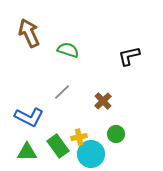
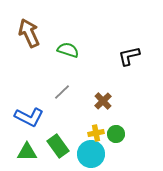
yellow cross: moved 17 px right, 4 px up
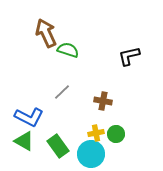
brown arrow: moved 17 px right
brown cross: rotated 36 degrees counterclockwise
green triangle: moved 3 px left, 11 px up; rotated 30 degrees clockwise
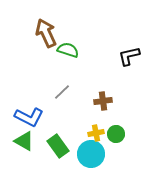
brown cross: rotated 18 degrees counterclockwise
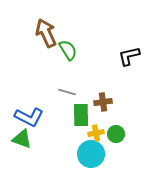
green semicircle: rotated 40 degrees clockwise
gray line: moved 5 px right; rotated 60 degrees clockwise
brown cross: moved 1 px down
green triangle: moved 2 px left, 2 px up; rotated 10 degrees counterclockwise
green rectangle: moved 23 px right, 31 px up; rotated 35 degrees clockwise
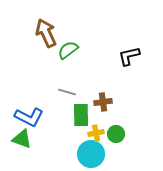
green semicircle: rotated 95 degrees counterclockwise
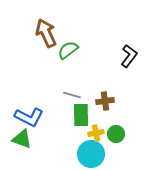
black L-shape: rotated 140 degrees clockwise
gray line: moved 5 px right, 3 px down
brown cross: moved 2 px right, 1 px up
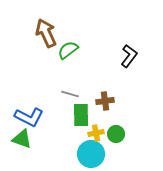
gray line: moved 2 px left, 1 px up
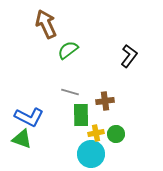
brown arrow: moved 9 px up
gray line: moved 2 px up
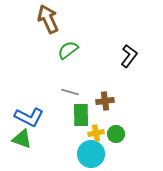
brown arrow: moved 2 px right, 5 px up
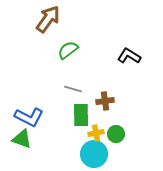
brown arrow: rotated 60 degrees clockwise
black L-shape: rotated 95 degrees counterclockwise
gray line: moved 3 px right, 3 px up
cyan circle: moved 3 px right
